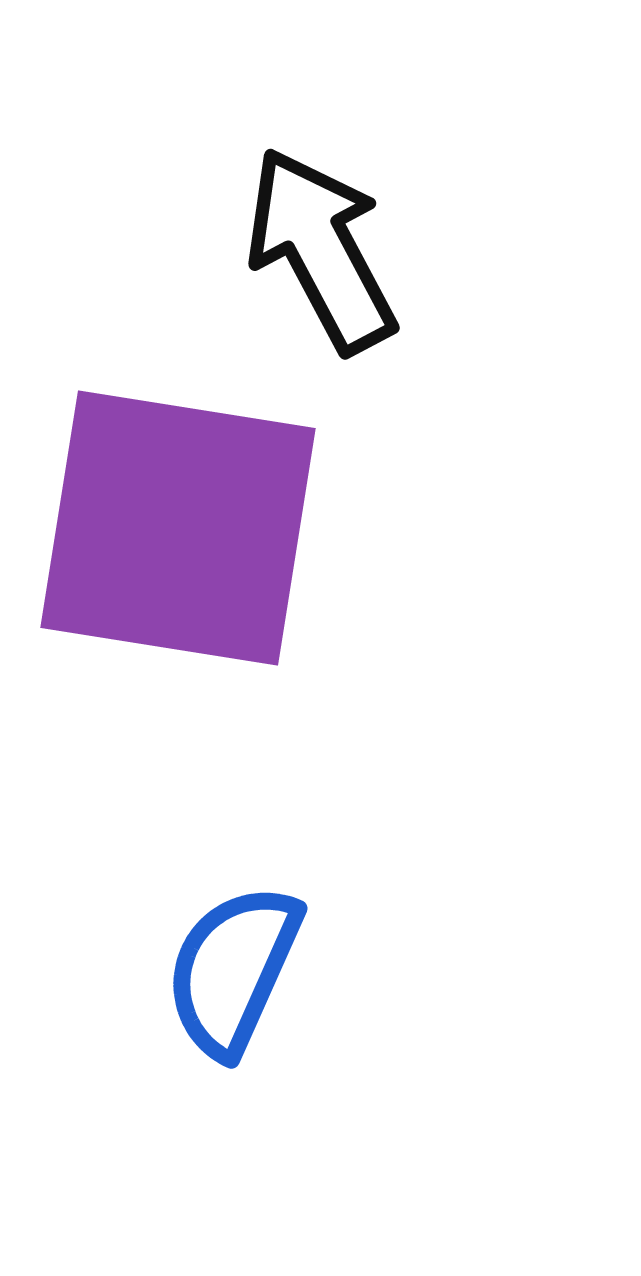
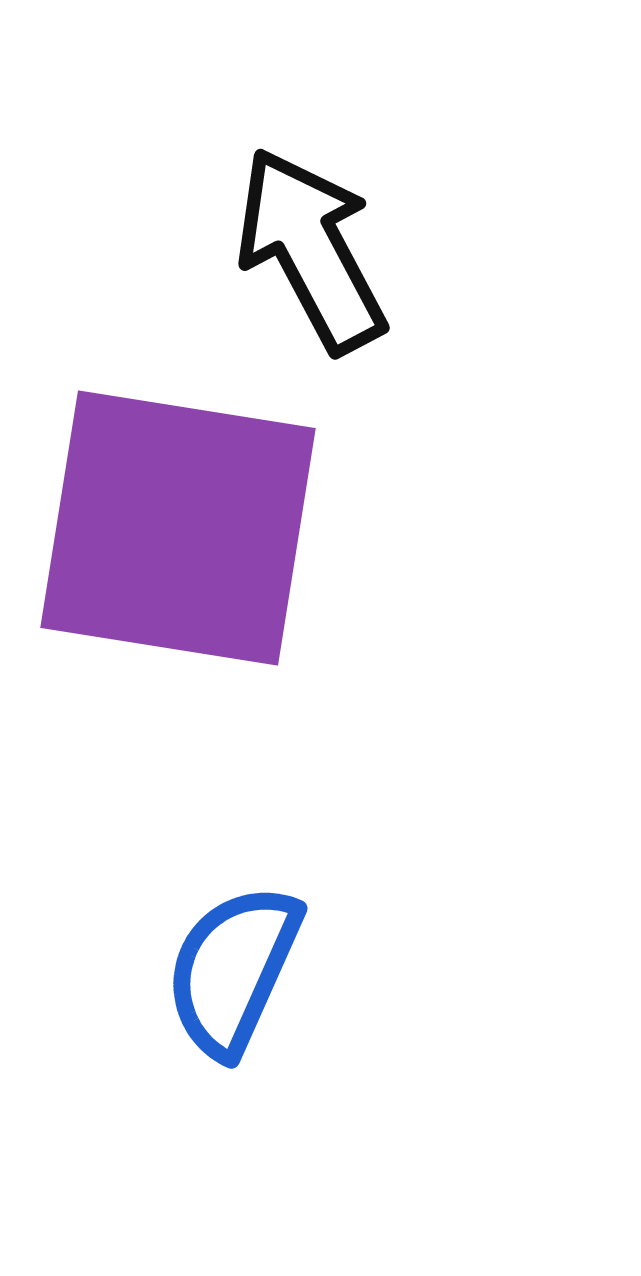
black arrow: moved 10 px left
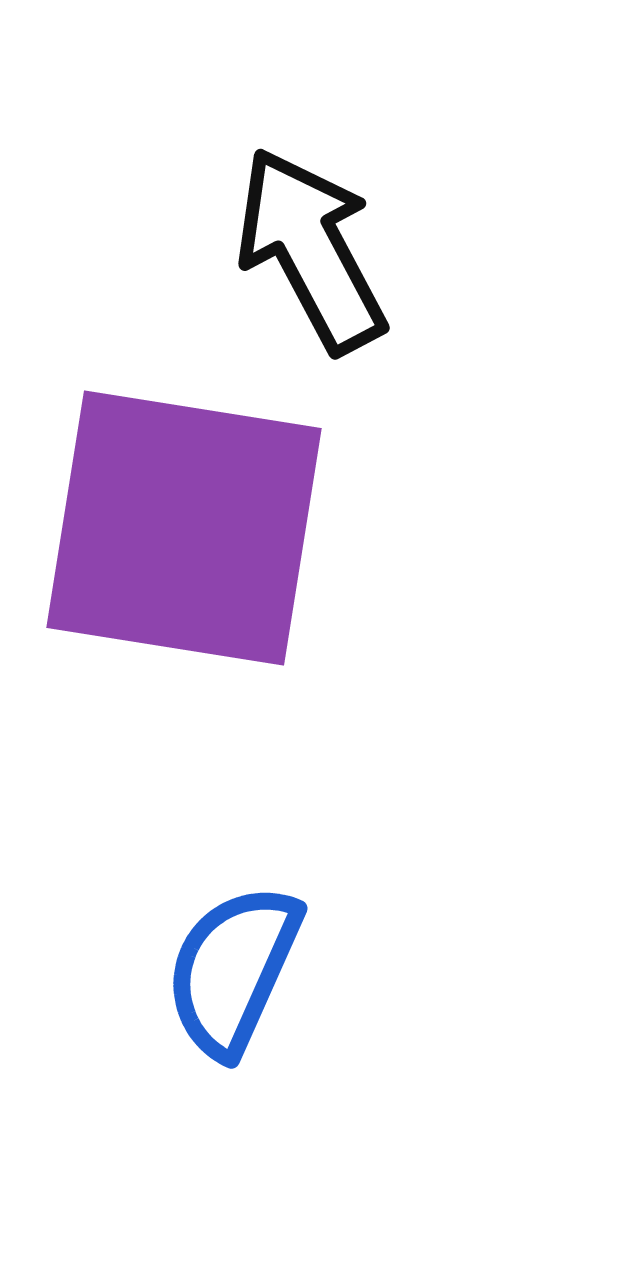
purple square: moved 6 px right
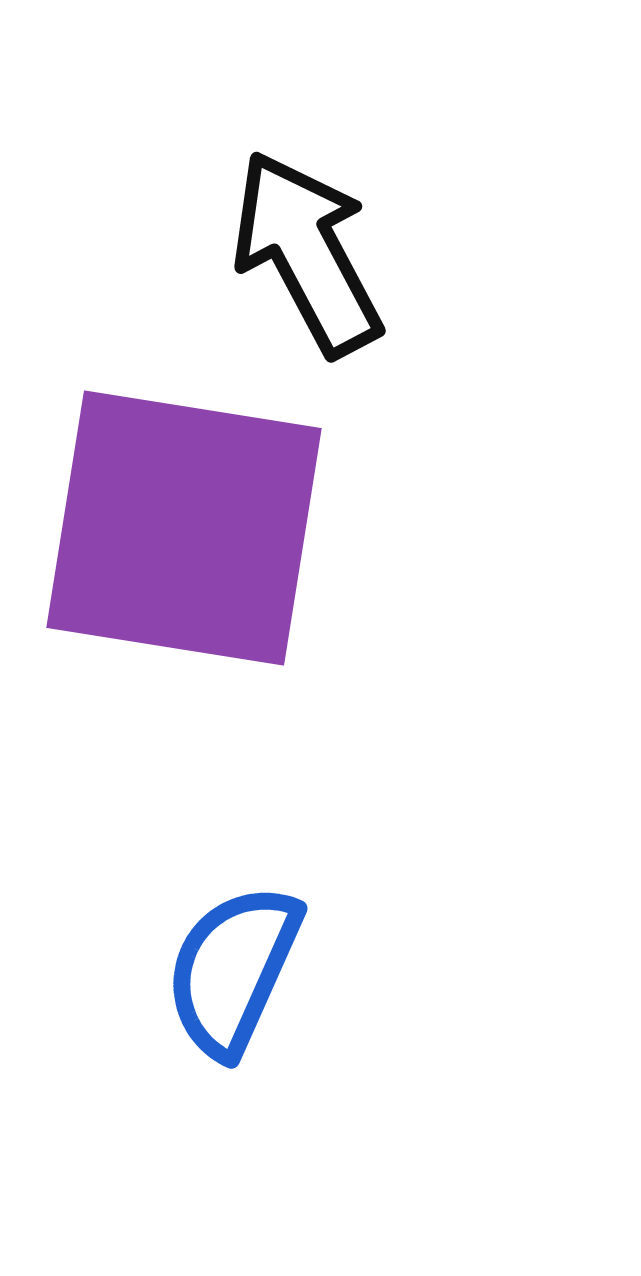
black arrow: moved 4 px left, 3 px down
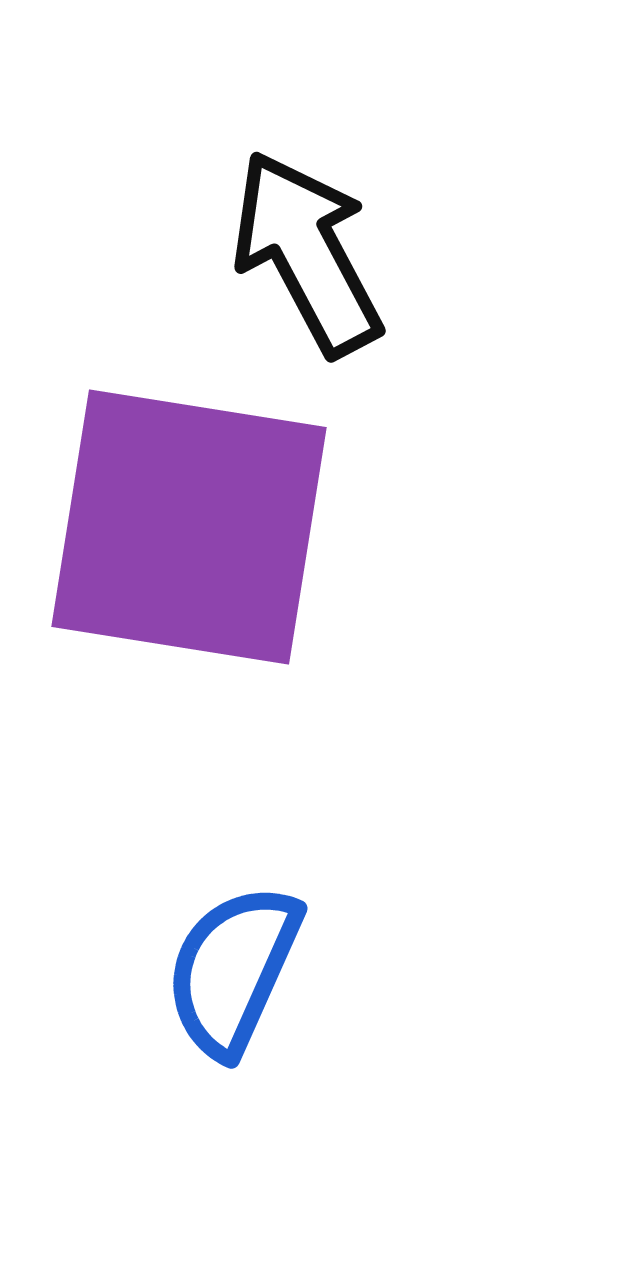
purple square: moved 5 px right, 1 px up
